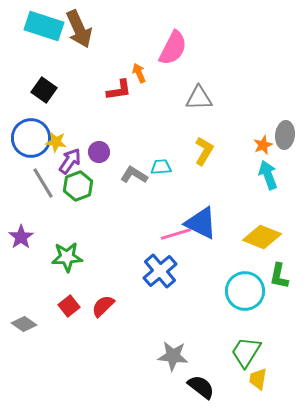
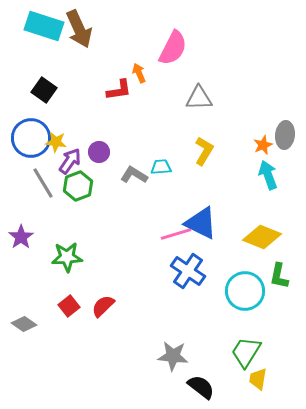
blue cross: moved 28 px right; rotated 16 degrees counterclockwise
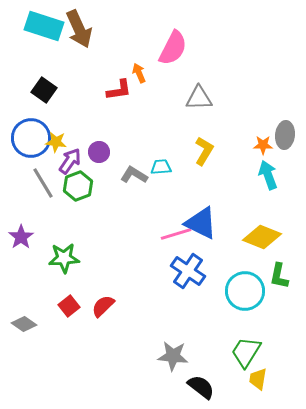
orange star: rotated 24 degrees clockwise
green star: moved 3 px left, 1 px down
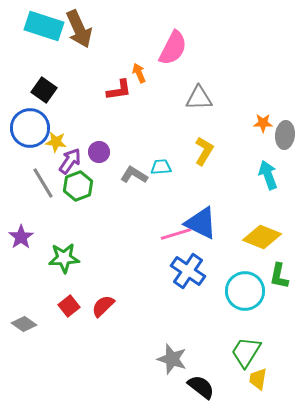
blue circle: moved 1 px left, 10 px up
orange star: moved 22 px up
gray star: moved 1 px left, 3 px down; rotated 12 degrees clockwise
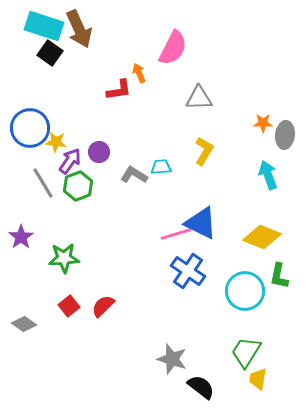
black square: moved 6 px right, 37 px up
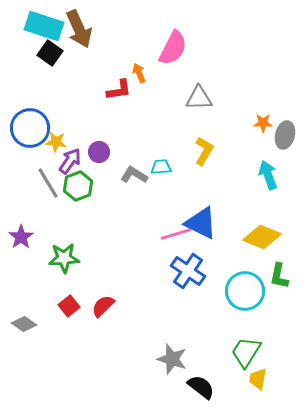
gray ellipse: rotated 8 degrees clockwise
gray line: moved 5 px right
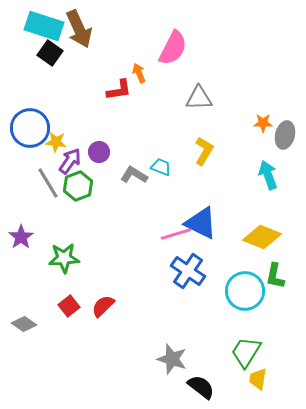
cyan trapezoid: rotated 25 degrees clockwise
green L-shape: moved 4 px left
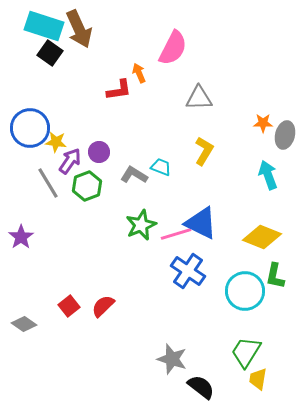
green hexagon: moved 9 px right
green star: moved 77 px right, 33 px up; rotated 20 degrees counterclockwise
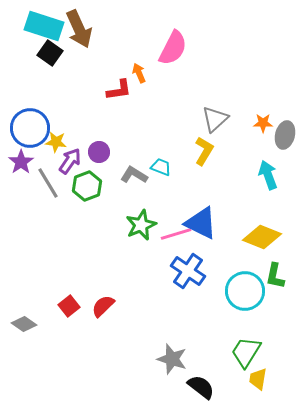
gray triangle: moved 16 px right, 21 px down; rotated 40 degrees counterclockwise
purple star: moved 75 px up
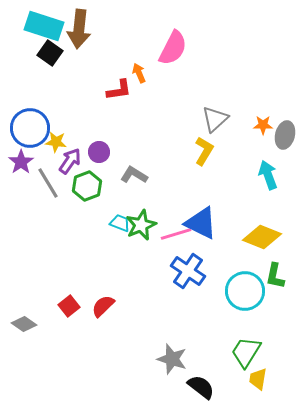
brown arrow: rotated 30 degrees clockwise
orange star: moved 2 px down
cyan trapezoid: moved 41 px left, 56 px down
